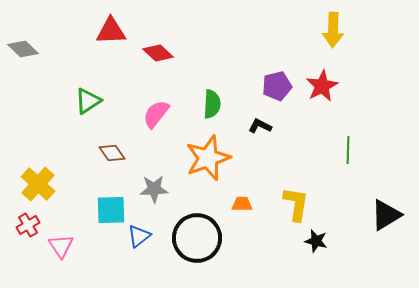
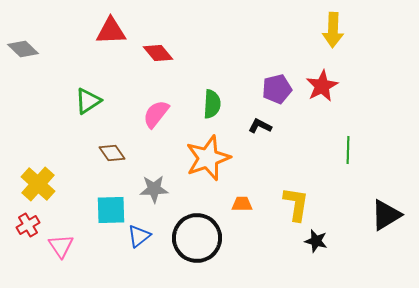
red diamond: rotated 8 degrees clockwise
purple pentagon: moved 3 px down
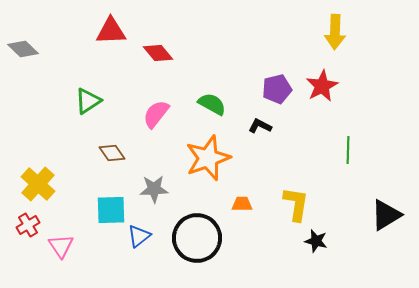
yellow arrow: moved 2 px right, 2 px down
green semicircle: rotated 64 degrees counterclockwise
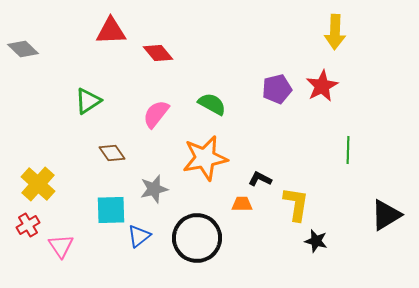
black L-shape: moved 53 px down
orange star: moved 3 px left; rotated 9 degrees clockwise
gray star: rotated 12 degrees counterclockwise
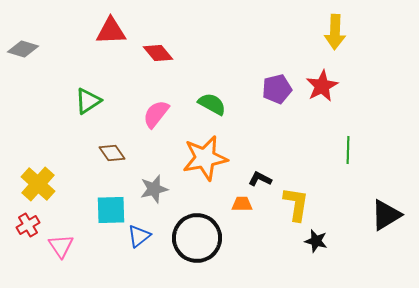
gray diamond: rotated 28 degrees counterclockwise
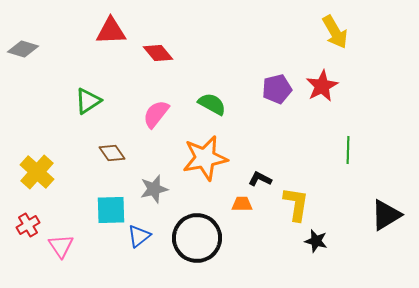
yellow arrow: rotated 32 degrees counterclockwise
yellow cross: moved 1 px left, 12 px up
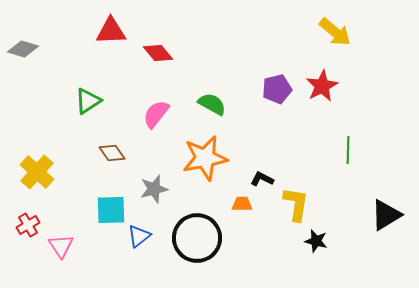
yellow arrow: rotated 20 degrees counterclockwise
black L-shape: moved 2 px right
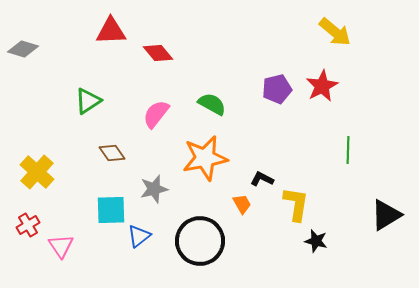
orange trapezoid: rotated 60 degrees clockwise
black circle: moved 3 px right, 3 px down
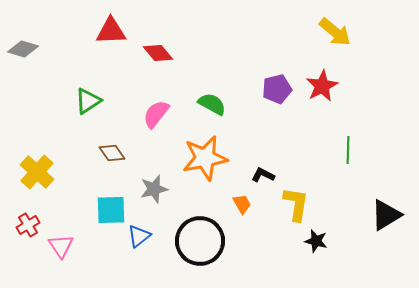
black L-shape: moved 1 px right, 4 px up
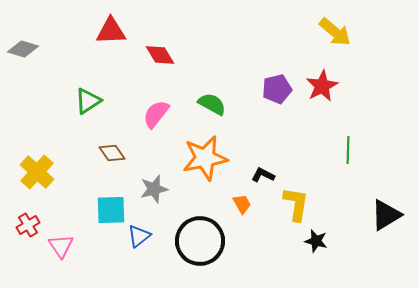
red diamond: moved 2 px right, 2 px down; rotated 8 degrees clockwise
